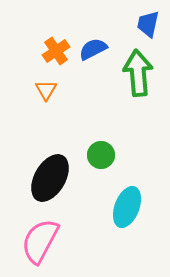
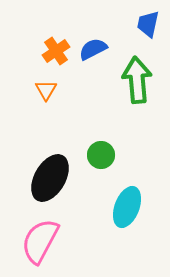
green arrow: moved 1 px left, 7 px down
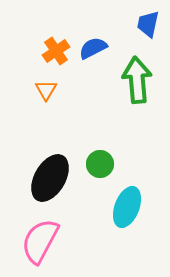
blue semicircle: moved 1 px up
green circle: moved 1 px left, 9 px down
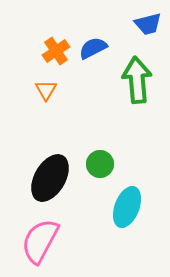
blue trapezoid: rotated 116 degrees counterclockwise
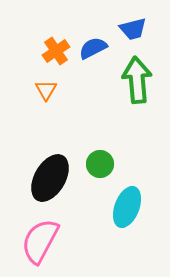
blue trapezoid: moved 15 px left, 5 px down
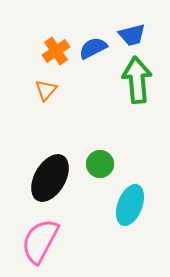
blue trapezoid: moved 1 px left, 6 px down
orange triangle: rotated 10 degrees clockwise
cyan ellipse: moved 3 px right, 2 px up
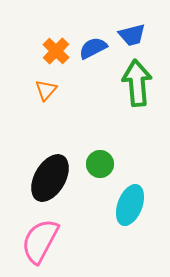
orange cross: rotated 12 degrees counterclockwise
green arrow: moved 3 px down
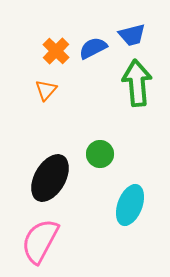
green circle: moved 10 px up
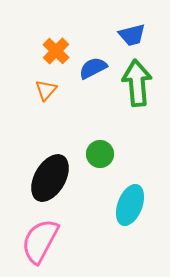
blue semicircle: moved 20 px down
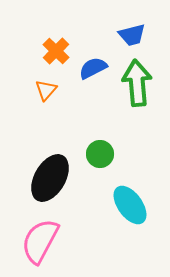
cyan ellipse: rotated 57 degrees counterclockwise
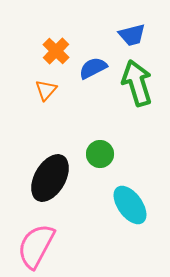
green arrow: rotated 12 degrees counterclockwise
pink semicircle: moved 4 px left, 5 px down
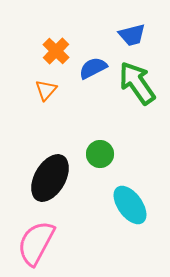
green arrow: rotated 18 degrees counterclockwise
pink semicircle: moved 3 px up
